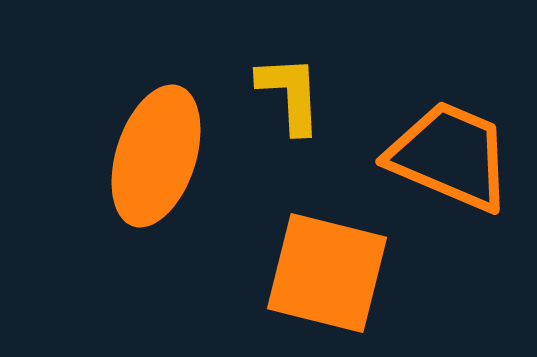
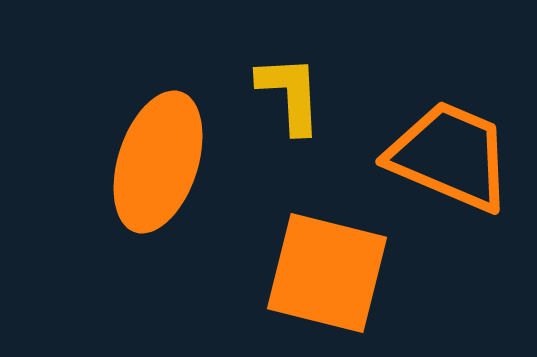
orange ellipse: moved 2 px right, 6 px down
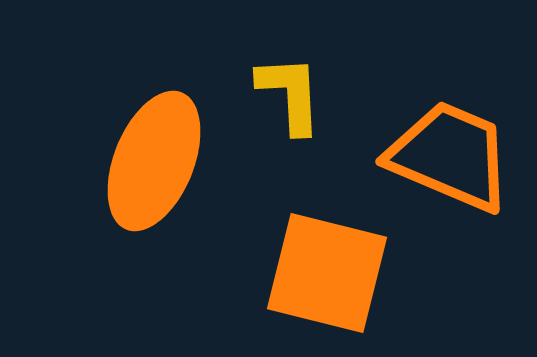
orange ellipse: moved 4 px left, 1 px up; rotated 4 degrees clockwise
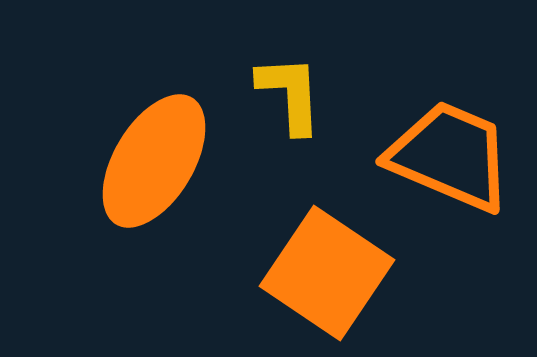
orange ellipse: rotated 9 degrees clockwise
orange square: rotated 20 degrees clockwise
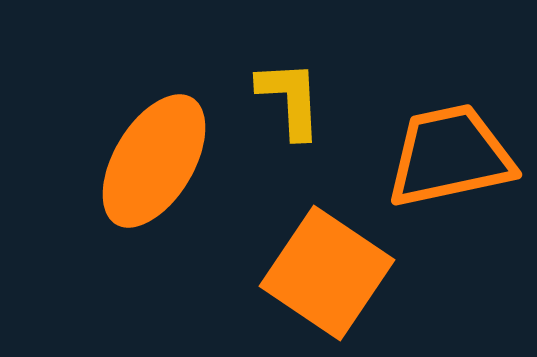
yellow L-shape: moved 5 px down
orange trapezoid: rotated 35 degrees counterclockwise
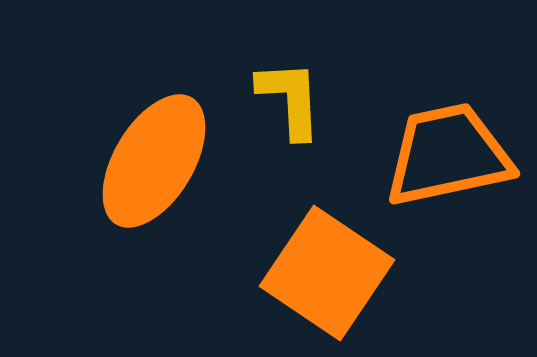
orange trapezoid: moved 2 px left, 1 px up
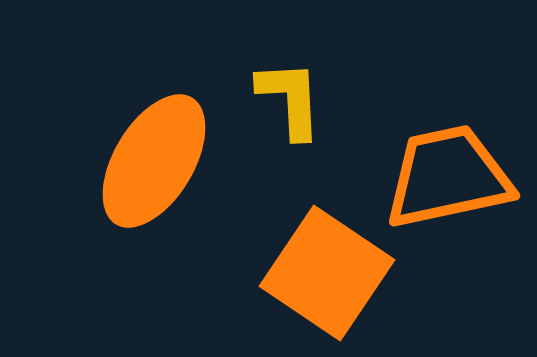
orange trapezoid: moved 22 px down
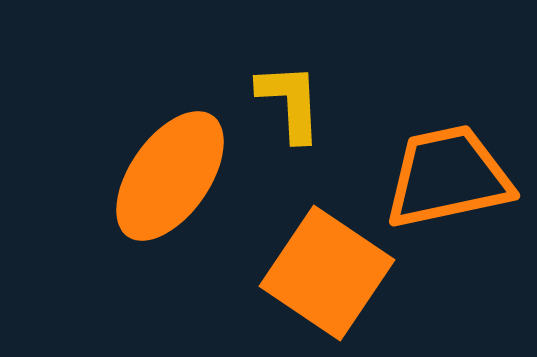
yellow L-shape: moved 3 px down
orange ellipse: moved 16 px right, 15 px down; rotated 4 degrees clockwise
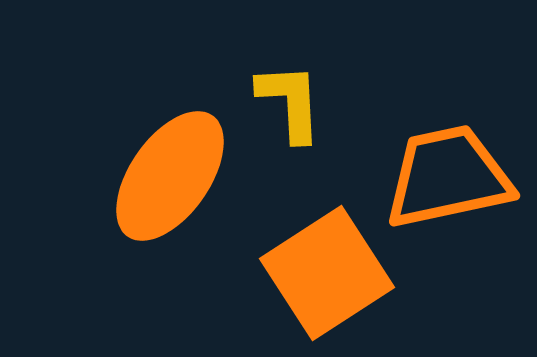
orange square: rotated 23 degrees clockwise
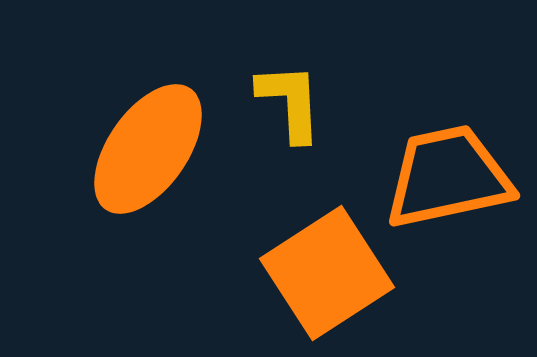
orange ellipse: moved 22 px left, 27 px up
